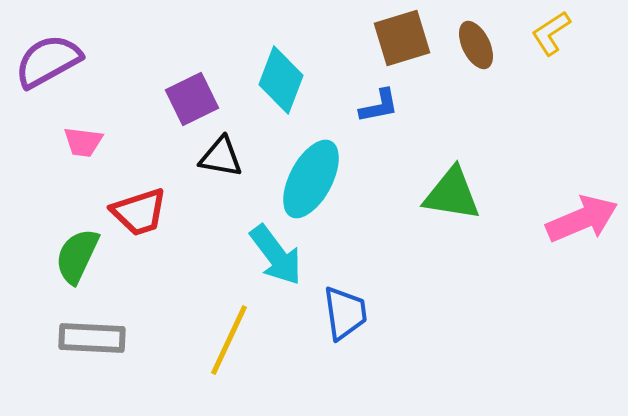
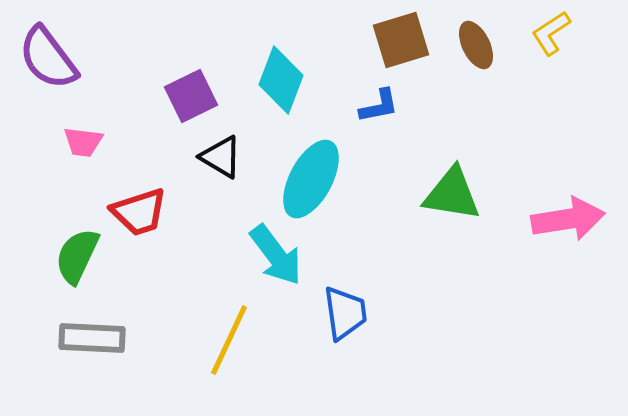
brown square: moved 1 px left, 2 px down
purple semicircle: moved 3 px up; rotated 98 degrees counterclockwise
purple square: moved 1 px left, 3 px up
black triangle: rotated 21 degrees clockwise
pink arrow: moved 14 px left; rotated 14 degrees clockwise
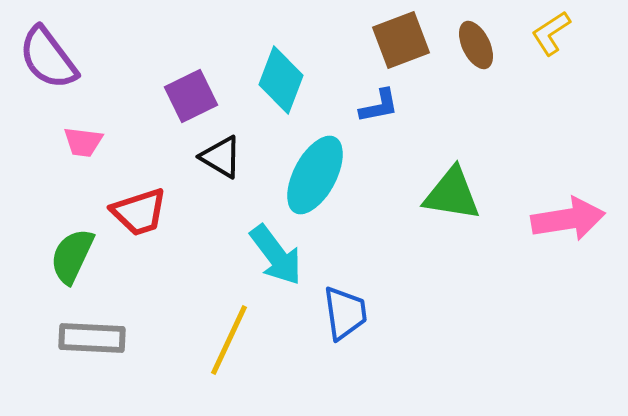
brown square: rotated 4 degrees counterclockwise
cyan ellipse: moved 4 px right, 4 px up
green semicircle: moved 5 px left
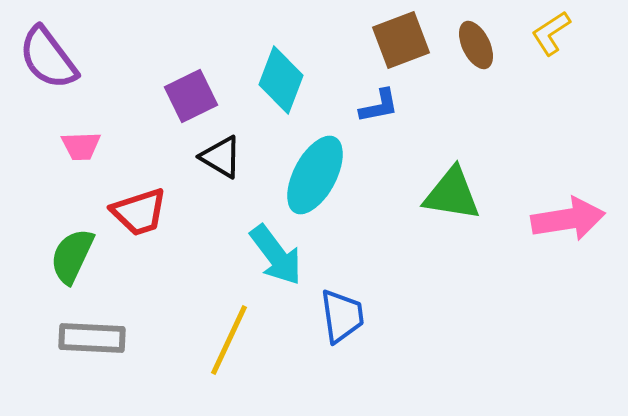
pink trapezoid: moved 2 px left, 4 px down; rotated 9 degrees counterclockwise
blue trapezoid: moved 3 px left, 3 px down
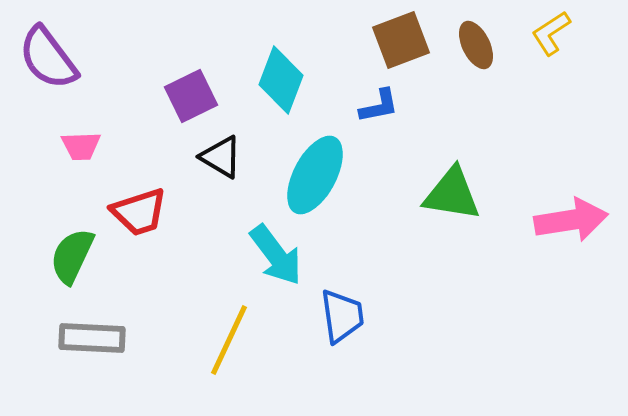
pink arrow: moved 3 px right, 1 px down
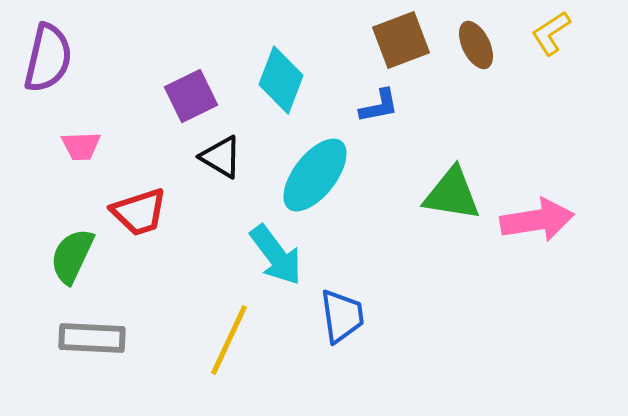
purple semicircle: rotated 130 degrees counterclockwise
cyan ellipse: rotated 10 degrees clockwise
pink arrow: moved 34 px left
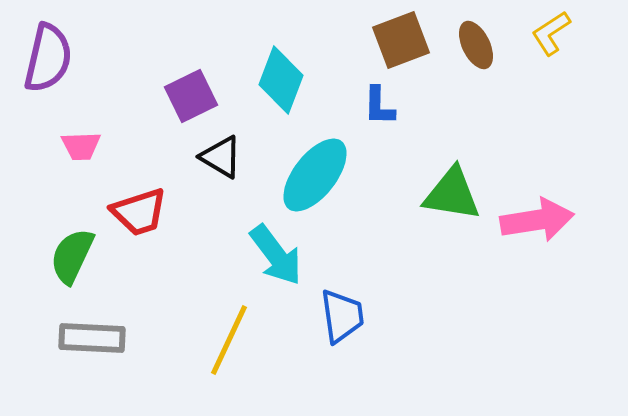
blue L-shape: rotated 102 degrees clockwise
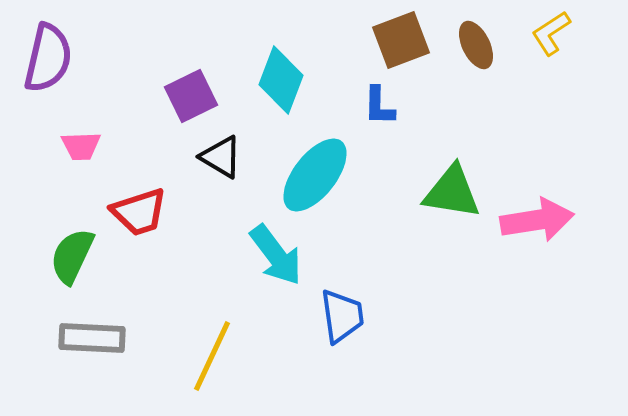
green triangle: moved 2 px up
yellow line: moved 17 px left, 16 px down
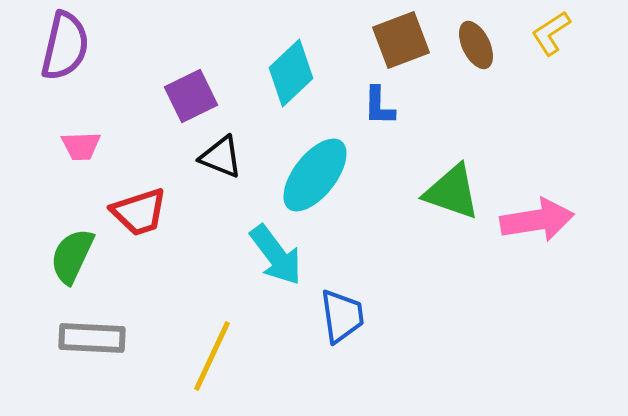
purple semicircle: moved 17 px right, 12 px up
cyan diamond: moved 10 px right, 7 px up; rotated 26 degrees clockwise
black triangle: rotated 9 degrees counterclockwise
green triangle: rotated 10 degrees clockwise
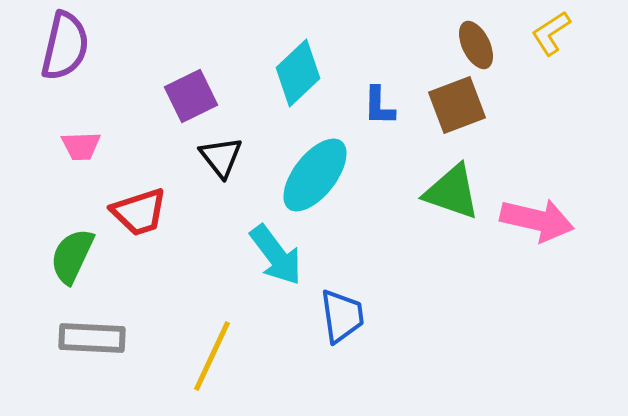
brown square: moved 56 px right, 65 px down
cyan diamond: moved 7 px right
black triangle: rotated 30 degrees clockwise
pink arrow: rotated 22 degrees clockwise
